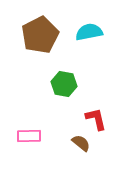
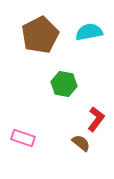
red L-shape: rotated 50 degrees clockwise
pink rectangle: moved 6 px left, 2 px down; rotated 20 degrees clockwise
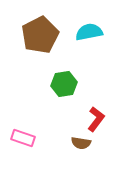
green hexagon: rotated 20 degrees counterclockwise
brown semicircle: rotated 150 degrees clockwise
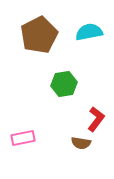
brown pentagon: moved 1 px left
pink rectangle: rotated 30 degrees counterclockwise
